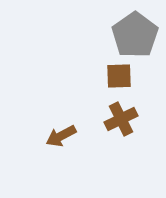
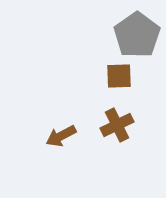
gray pentagon: moved 2 px right
brown cross: moved 4 px left, 6 px down
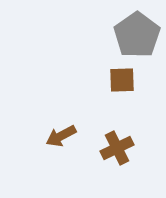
brown square: moved 3 px right, 4 px down
brown cross: moved 23 px down
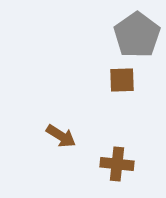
brown arrow: rotated 120 degrees counterclockwise
brown cross: moved 16 px down; rotated 32 degrees clockwise
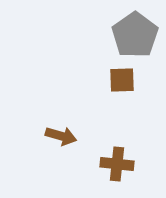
gray pentagon: moved 2 px left
brown arrow: rotated 16 degrees counterclockwise
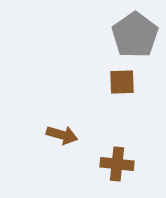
brown square: moved 2 px down
brown arrow: moved 1 px right, 1 px up
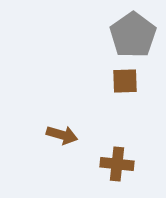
gray pentagon: moved 2 px left
brown square: moved 3 px right, 1 px up
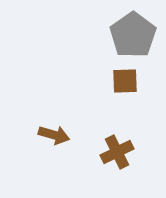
brown arrow: moved 8 px left
brown cross: moved 12 px up; rotated 32 degrees counterclockwise
